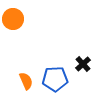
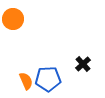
blue pentagon: moved 7 px left
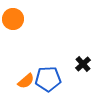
orange semicircle: rotated 72 degrees clockwise
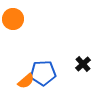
blue pentagon: moved 5 px left, 6 px up
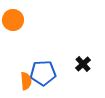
orange circle: moved 1 px down
orange semicircle: rotated 54 degrees counterclockwise
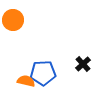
orange semicircle: rotated 72 degrees counterclockwise
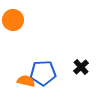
black cross: moved 2 px left, 3 px down
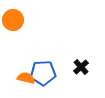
orange semicircle: moved 3 px up
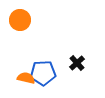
orange circle: moved 7 px right
black cross: moved 4 px left, 4 px up
